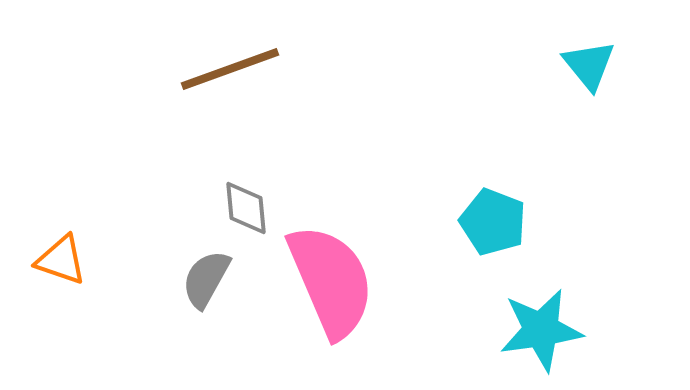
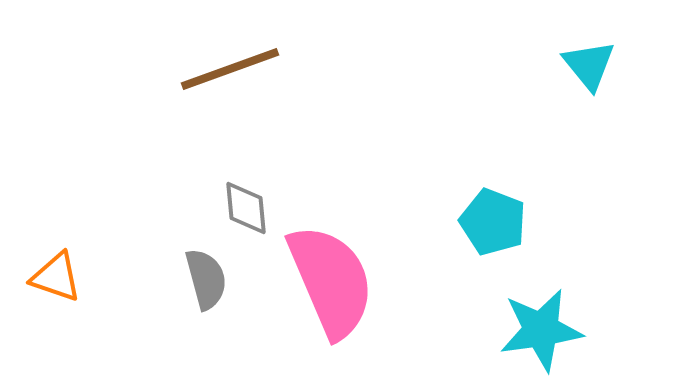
orange triangle: moved 5 px left, 17 px down
gray semicircle: rotated 136 degrees clockwise
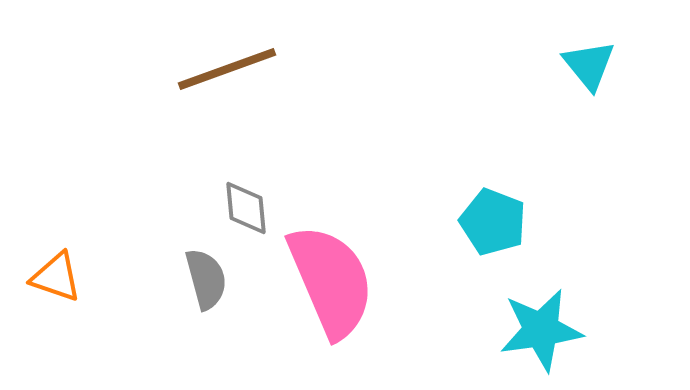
brown line: moved 3 px left
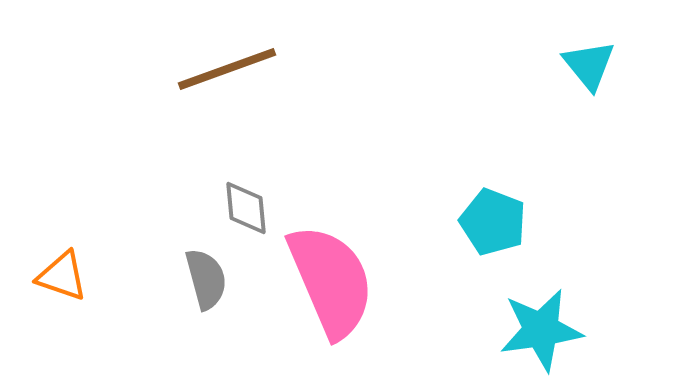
orange triangle: moved 6 px right, 1 px up
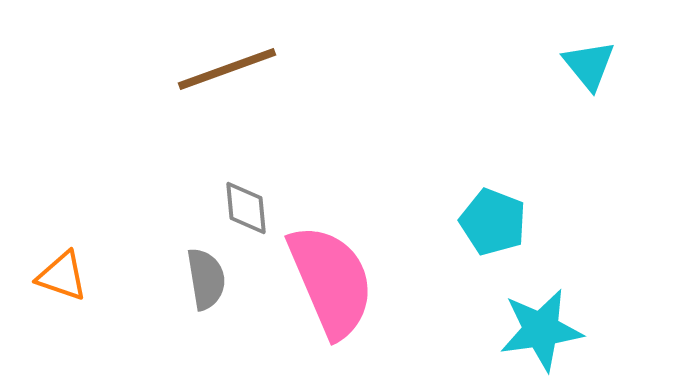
gray semicircle: rotated 6 degrees clockwise
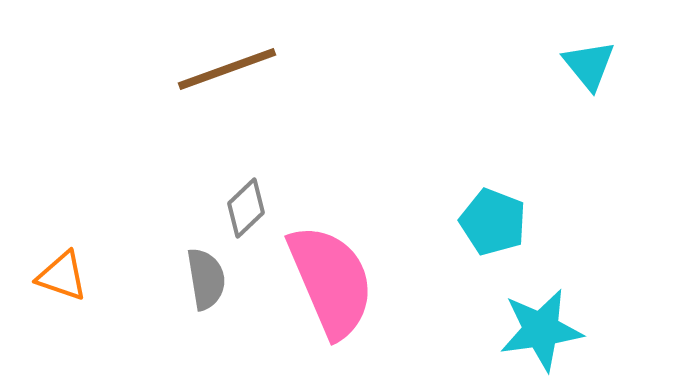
gray diamond: rotated 52 degrees clockwise
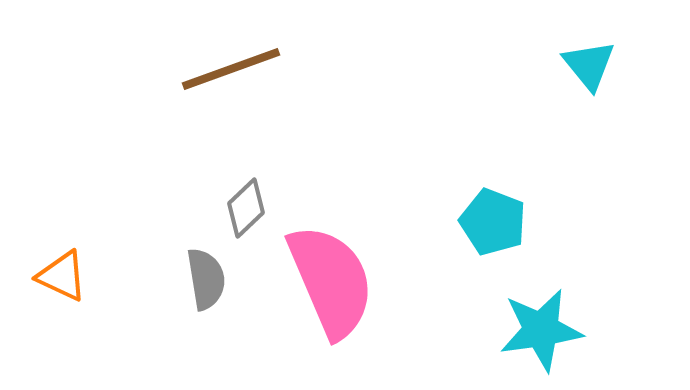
brown line: moved 4 px right
orange triangle: rotated 6 degrees clockwise
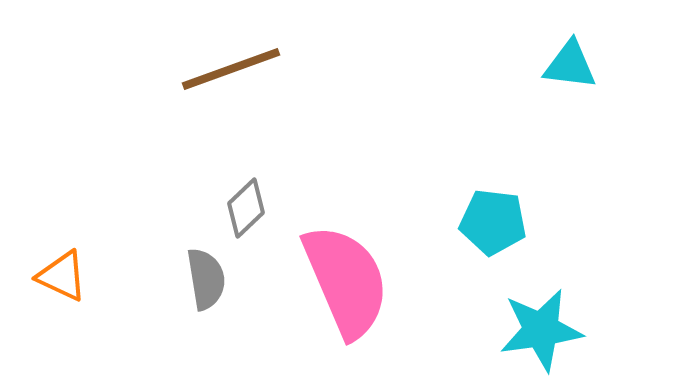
cyan triangle: moved 19 px left; rotated 44 degrees counterclockwise
cyan pentagon: rotated 14 degrees counterclockwise
pink semicircle: moved 15 px right
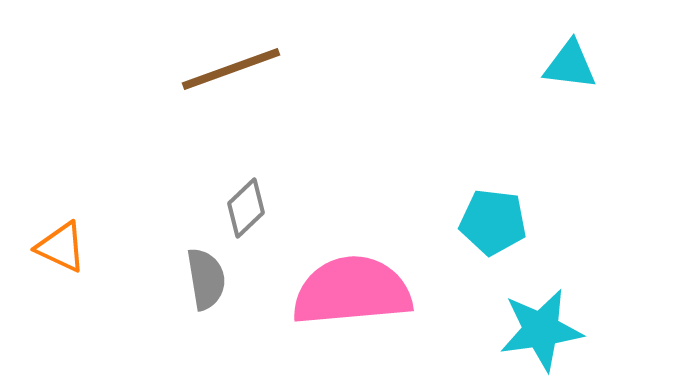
orange triangle: moved 1 px left, 29 px up
pink semicircle: moved 6 px right, 10 px down; rotated 72 degrees counterclockwise
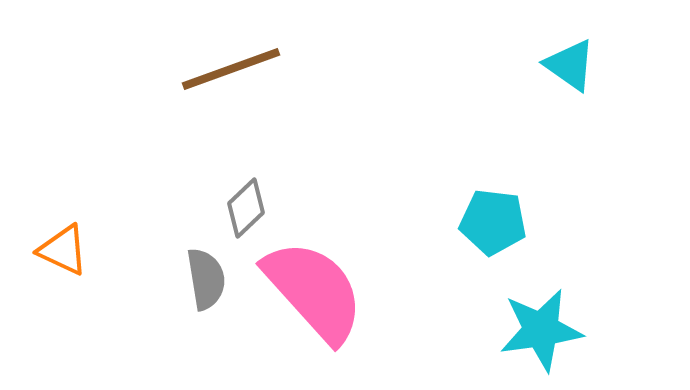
cyan triangle: rotated 28 degrees clockwise
orange triangle: moved 2 px right, 3 px down
pink semicircle: moved 38 px left; rotated 53 degrees clockwise
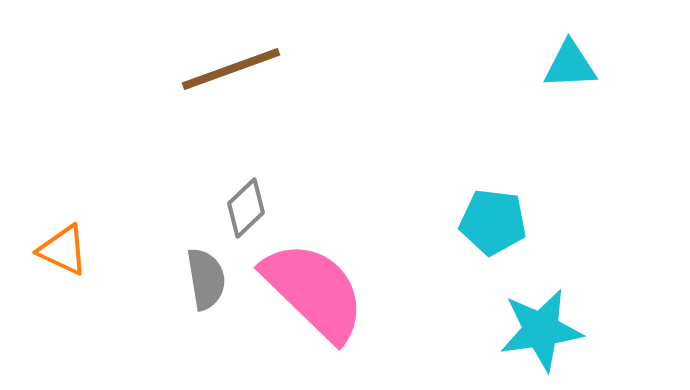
cyan triangle: rotated 38 degrees counterclockwise
pink semicircle: rotated 4 degrees counterclockwise
